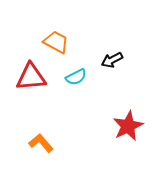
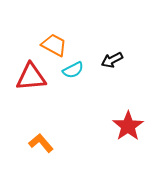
orange trapezoid: moved 2 px left, 3 px down
cyan semicircle: moved 3 px left, 7 px up
red star: rotated 8 degrees counterclockwise
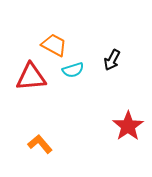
black arrow: rotated 35 degrees counterclockwise
cyan semicircle: rotated 10 degrees clockwise
orange L-shape: moved 1 px left, 1 px down
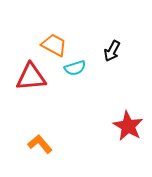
black arrow: moved 9 px up
cyan semicircle: moved 2 px right, 2 px up
red star: rotated 8 degrees counterclockwise
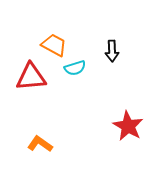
black arrow: rotated 30 degrees counterclockwise
orange L-shape: rotated 15 degrees counterclockwise
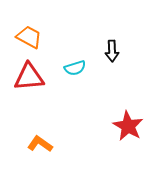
orange trapezoid: moved 25 px left, 8 px up
red triangle: moved 2 px left
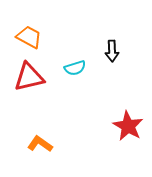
red triangle: rotated 8 degrees counterclockwise
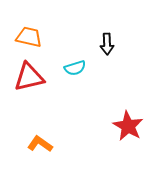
orange trapezoid: rotated 16 degrees counterclockwise
black arrow: moved 5 px left, 7 px up
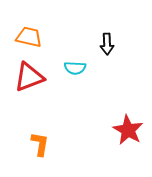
cyan semicircle: rotated 20 degrees clockwise
red triangle: rotated 8 degrees counterclockwise
red star: moved 4 px down
orange L-shape: rotated 65 degrees clockwise
